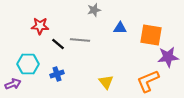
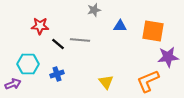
blue triangle: moved 2 px up
orange square: moved 2 px right, 4 px up
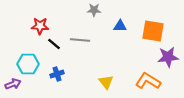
gray star: rotated 16 degrees clockwise
black line: moved 4 px left
orange L-shape: rotated 55 degrees clockwise
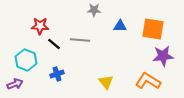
orange square: moved 2 px up
purple star: moved 5 px left, 1 px up
cyan hexagon: moved 2 px left, 4 px up; rotated 20 degrees clockwise
purple arrow: moved 2 px right
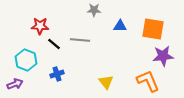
orange L-shape: rotated 35 degrees clockwise
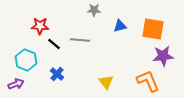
blue triangle: rotated 16 degrees counterclockwise
blue cross: rotated 32 degrees counterclockwise
purple arrow: moved 1 px right
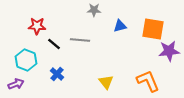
red star: moved 3 px left
purple star: moved 6 px right, 5 px up
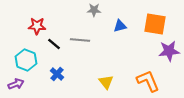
orange square: moved 2 px right, 5 px up
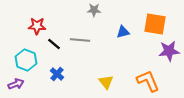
blue triangle: moved 3 px right, 6 px down
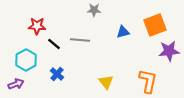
orange square: moved 1 px down; rotated 30 degrees counterclockwise
cyan hexagon: rotated 10 degrees clockwise
orange L-shape: rotated 35 degrees clockwise
